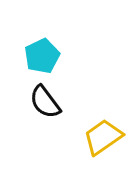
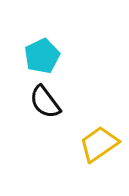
yellow trapezoid: moved 4 px left, 7 px down
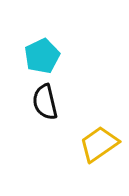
black semicircle: rotated 24 degrees clockwise
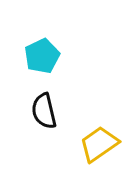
black semicircle: moved 1 px left, 9 px down
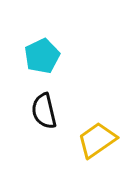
yellow trapezoid: moved 2 px left, 4 px up
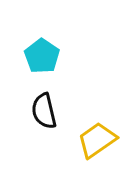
cyan pentagon: rotated 12 degrees counterclockwise
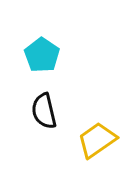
cyan pentagon: moved 1 px up
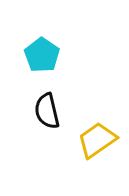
black semicircle: moved 3 px right
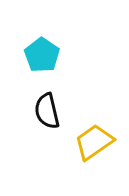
yellow trapezoid: moved 3 px left, 2 px down
